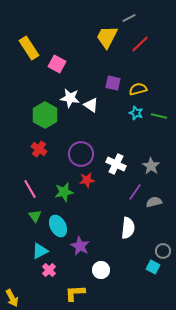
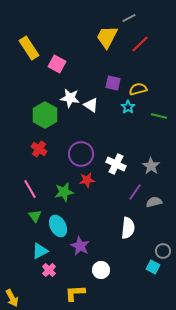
cyan star: moved 8 px left, 6 px up; rotated 16 degrees clockwise
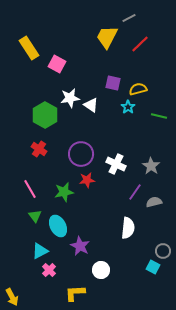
white star: rotated 18 degrees counterclockwise
yellow arrow: moved 1 px up
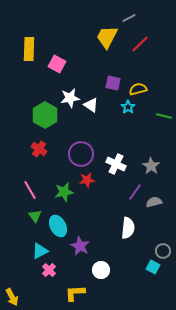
yellow rectangle: moved 1 px down; rotated 35 degrees clockwise
green line: moved 5 px right
pink line: moved 1 px down
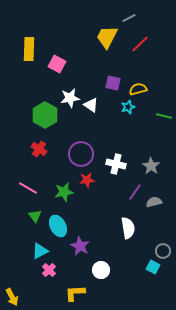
cyan star: rotated 16 degrees clockwise
white cross: rotated 12 degrees counterclockwise
pink line: moved 2 px left, 2 px up; rotated 30 degrees counterclockwise
white semicircle: rotated 15 degrees counterclockwise
